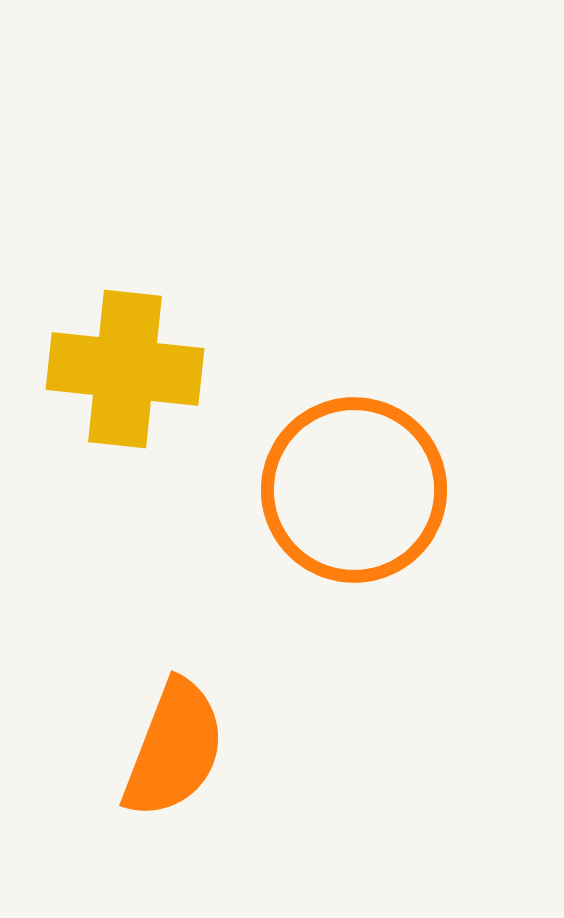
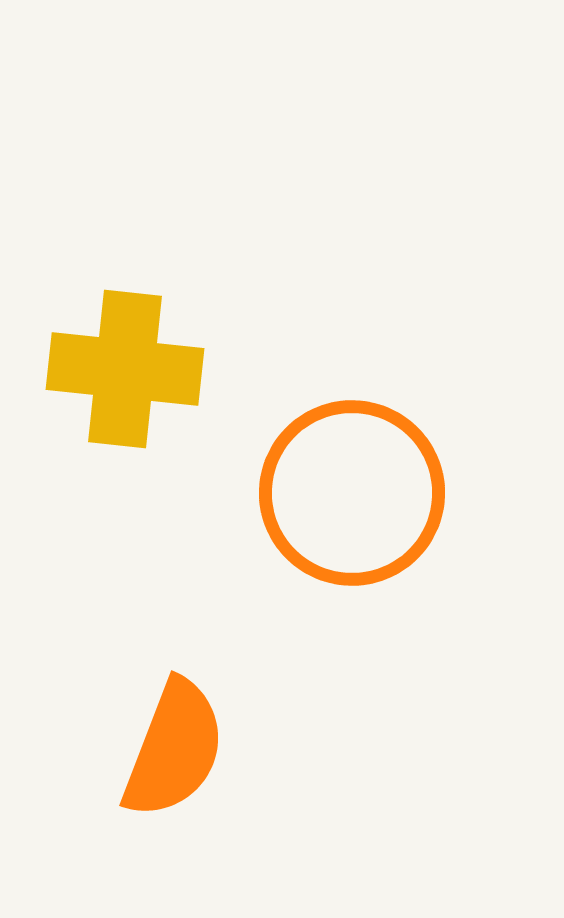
orange circle: moved 2 px left, 3 px down
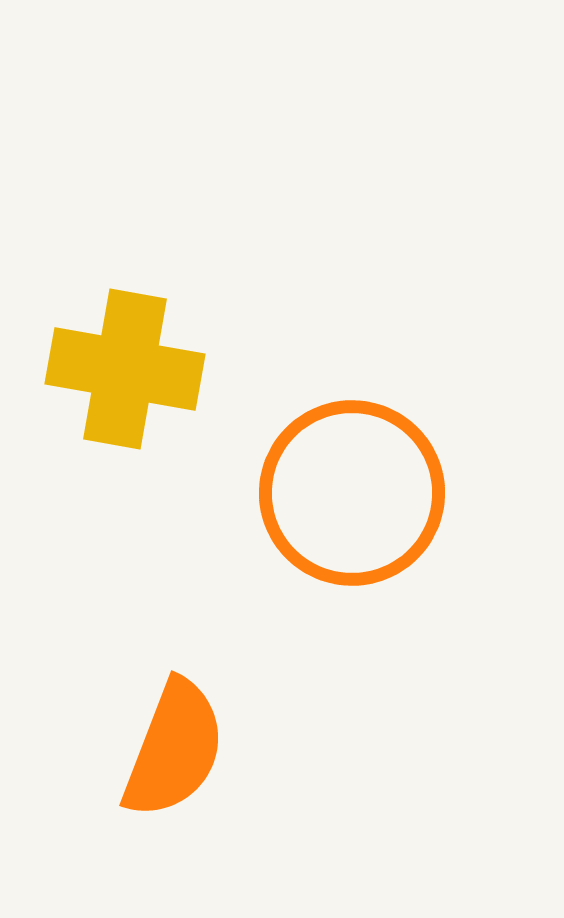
yellow cross: rotated 4 degrees clockwise
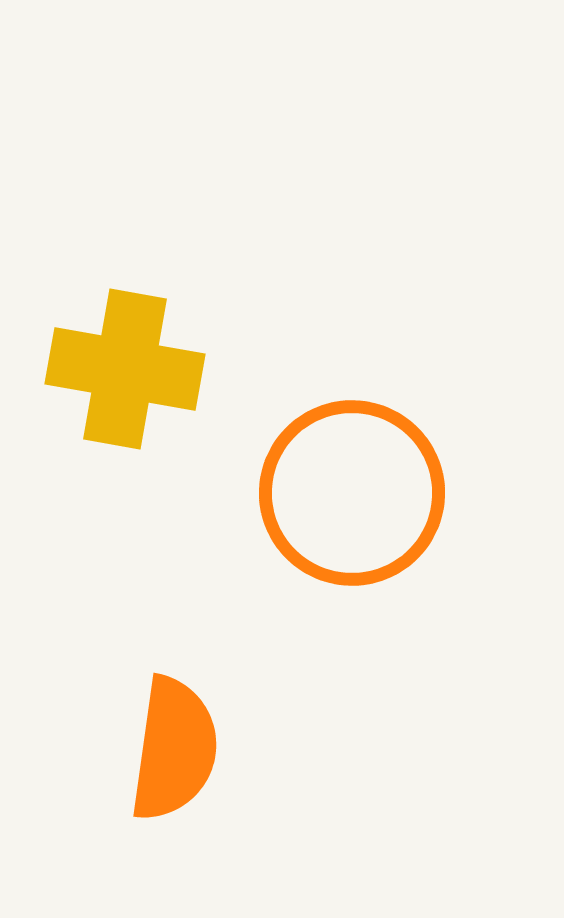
orange semicircle: rotated 13 degrees counterclockwise
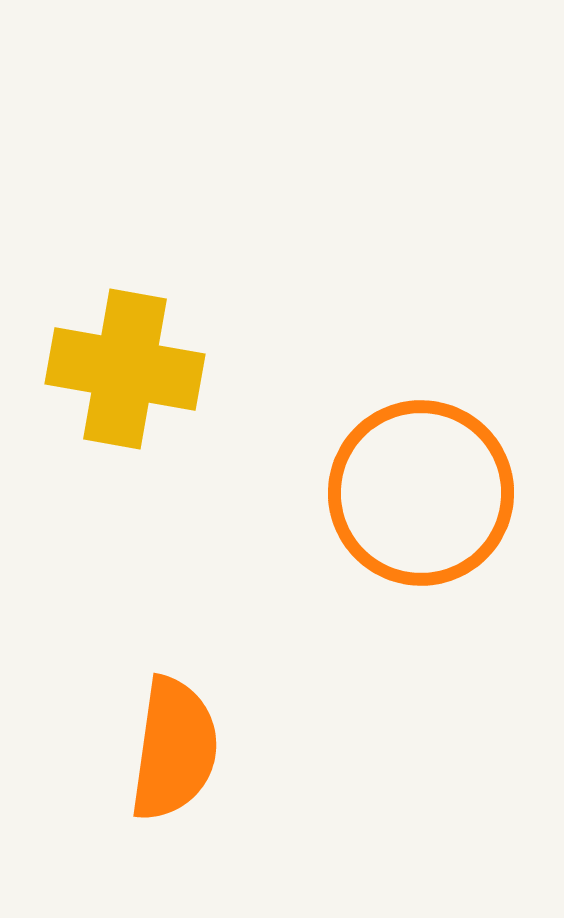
orange circle: moved 69 px right
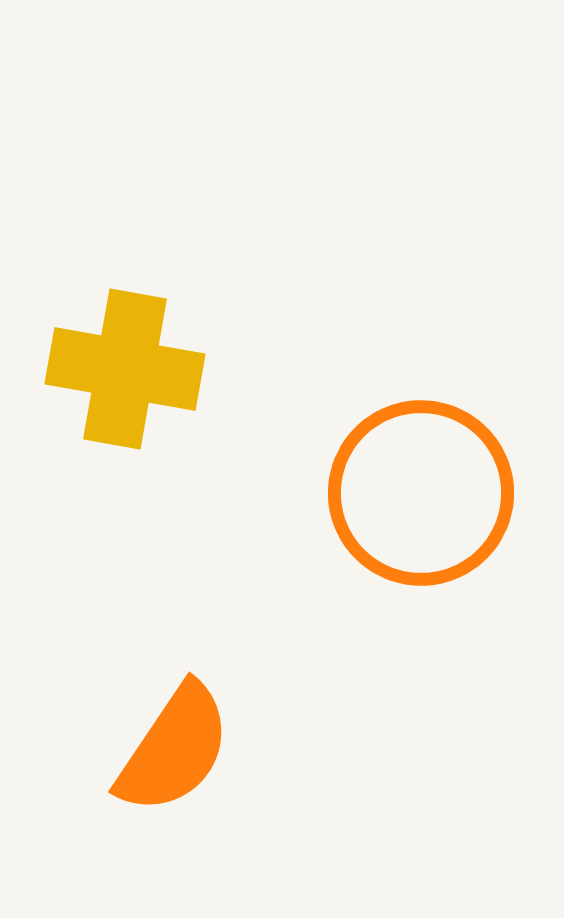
orange semicircle: rotated 26 degrees clockwise
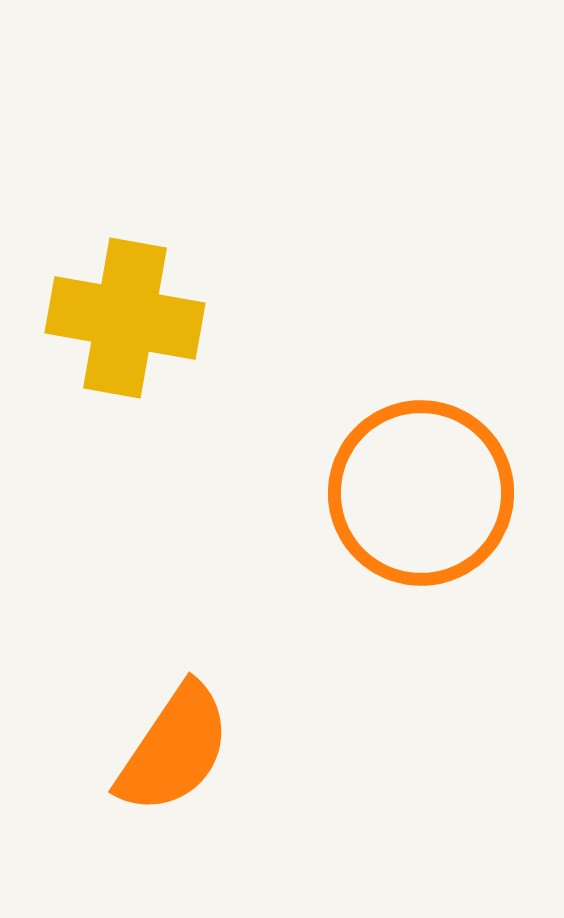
yellow cross: moved 51 px up
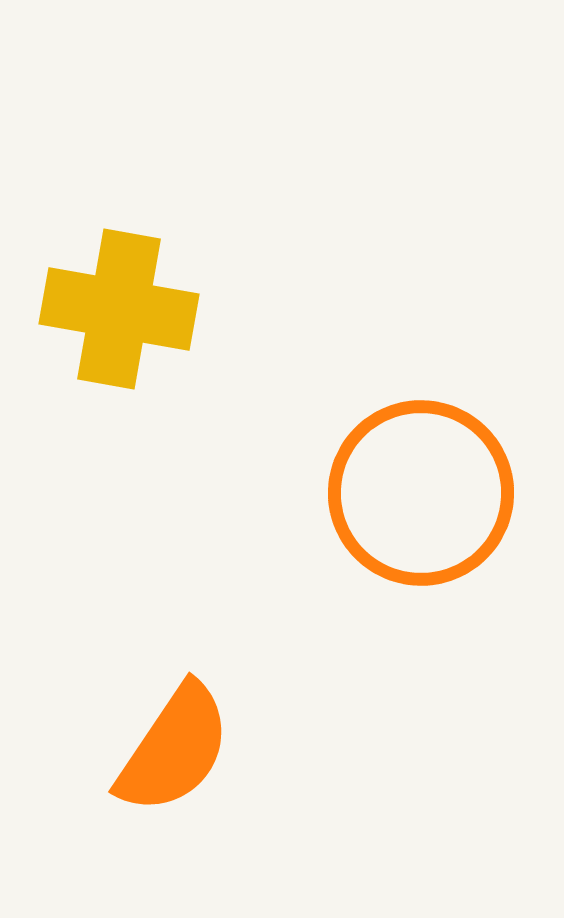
yellow cross: moved 6 px left, 9 px up
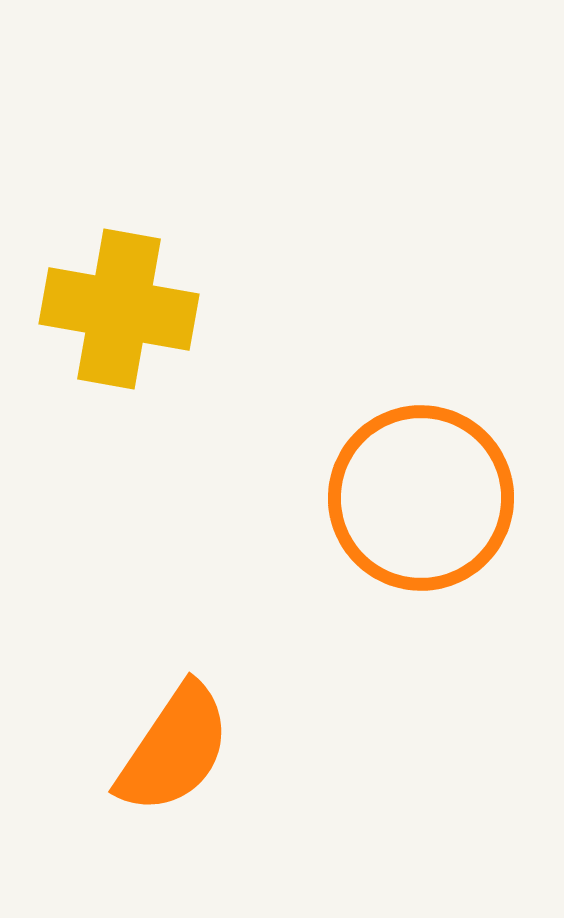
orange circle: moved 5 px down
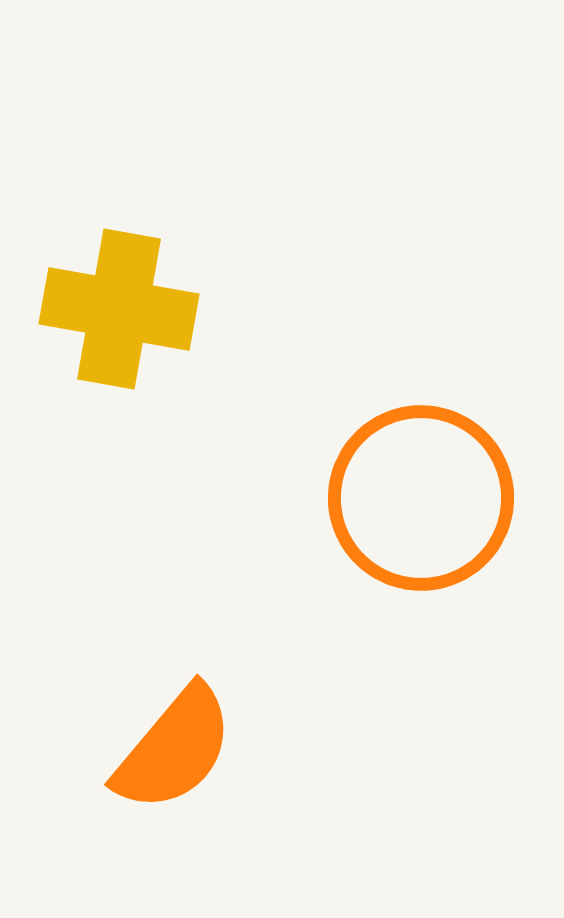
orange semicircle: rotated 6 degrees clockwise
